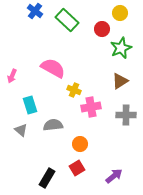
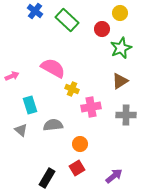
pink arrow: rotated 136 degrees counterclockwise
yellow cross: moved 2 px left, 1 px up
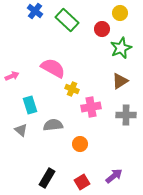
red square: moved 5 px right, 14 px down
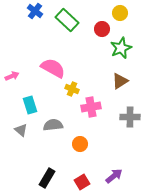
gray cross: moved 4 px right, 2 px down
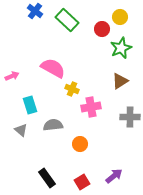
yellow circle: moved 4 px down
black rectangle: rotated 66 degrees counterclockwise
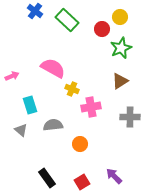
purple arrow: rotated 96 degrees counterclockwise
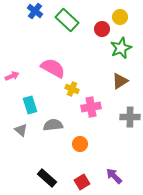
black rectangle: rotated 12 degrees counterclockwise
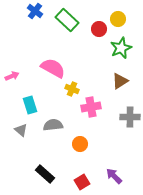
yellow circle: moved 2 px left, 2 px down
red circle: moved 3 px left
black rectangle: moved 2 px left, 4 px up
